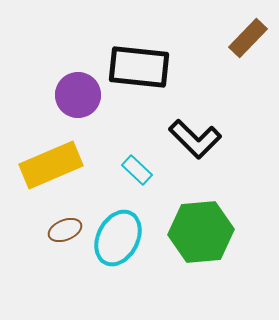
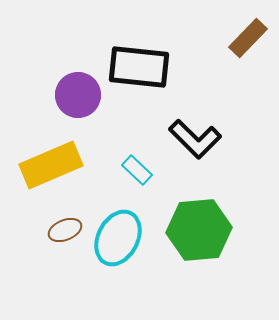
green hexagon: moved 2 px left, 2 px up
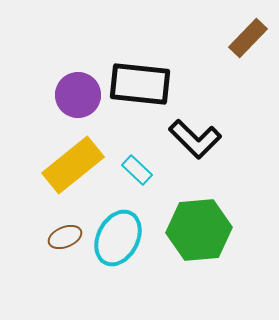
black rectangle: moved 1 px right, 17 px down
yellow rectangle: moved 22 px right; rotated 16 degrees counterclockwise
brown ellipse: moved 7 px down
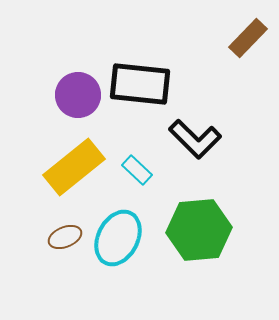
yellow rectangle: moved 1 px right, 2 px down
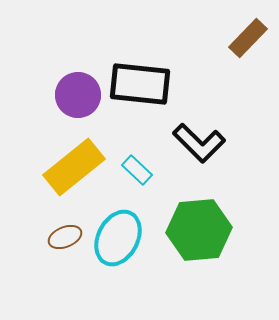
black L-shape: moved 4 px right, 4 px down
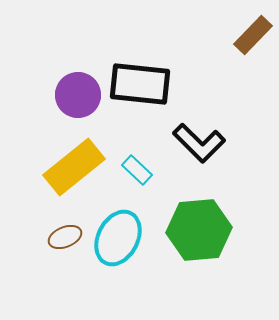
brown rectangle: moved 5 px right, 3 px up
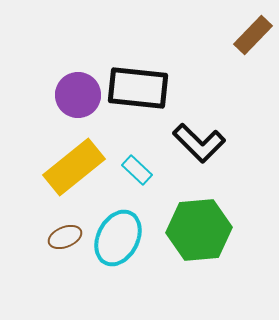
black rectangle: moved 2 px left, 4 px down
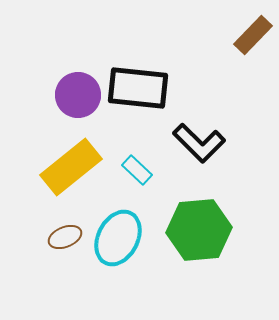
yellow rectangle: moved 3 px left
